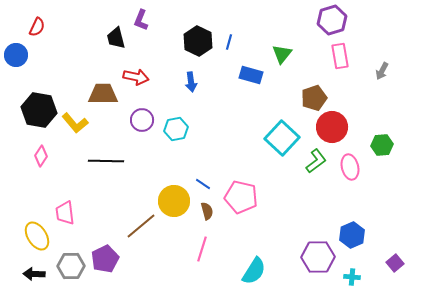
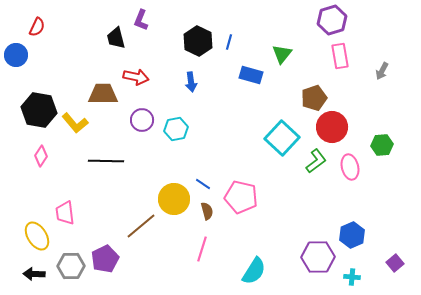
yellow circle at (174, 201): moved 2 px up
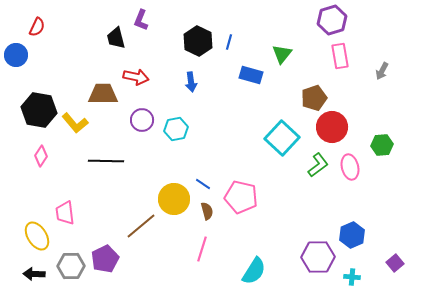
green L-shape at (316, 161): moved 2 px right, 4 px down
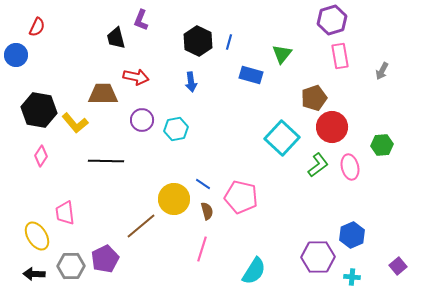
purple square at (395, 263): moved 3 px right, 3 px down
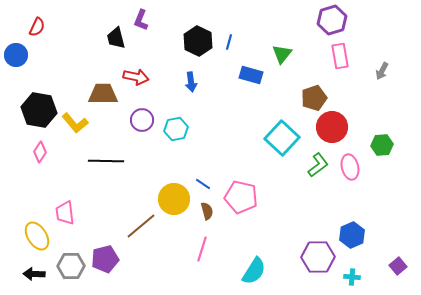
pink diamond at (41, 156): moved 1 px left, 4 px up
purple pentagon at (105, 259): rotated 12 degrees clockwise
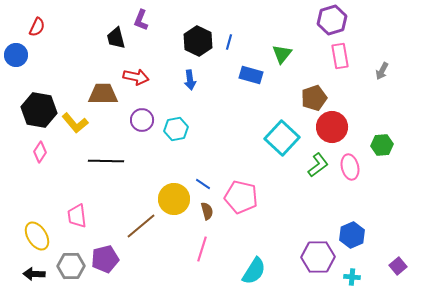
blue arrow at (191, 82): moved 1 px left, 2 px up
pink trapezoid at (65, 213): moved 12 px right, 3 px down
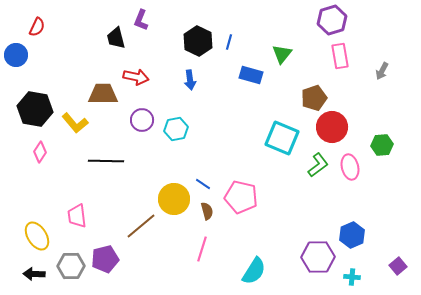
black hexagon at (39, 110): moved 4 px left, 1 px up
cyan square at (282, 138): rotated 20 degrees counterclockwise
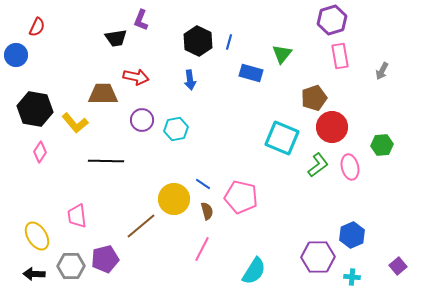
black trapezoid at (116, 38): rotated 85 degrees counterclockwise
blue rectangle at (251, 75): moved 2 px up
pink line at (202, 249): rotated 10 degrees clockwise
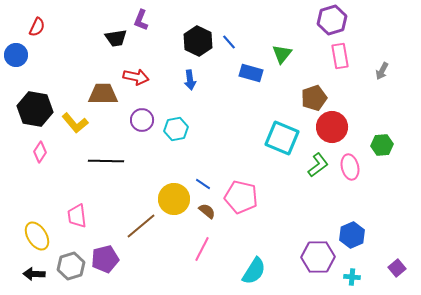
blue line at (229, 42): rotated 56 degrees counterclockwise
brown semicircle at (207, 211): rotated 36 degrees counterclockwise
gray hexagon at (71, 266): rotated 16 degrees counterclockwise
purple square at (398, 266): moved 1 px left, 2 px down
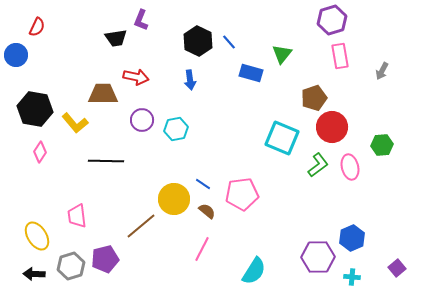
pink pentagon at (241, 197): moved 1 px right, 3 px up; rotated 20 degrees counterclockwise
blue hexagon at (352, 235): moved 3 px down
